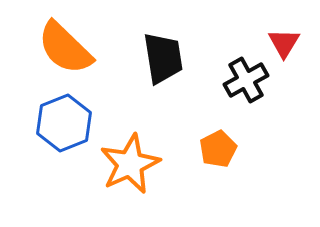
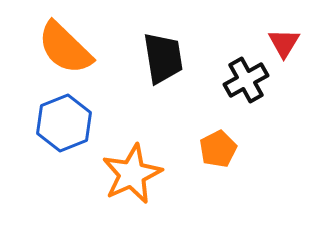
orange star: moved 2 px right, 10 px down
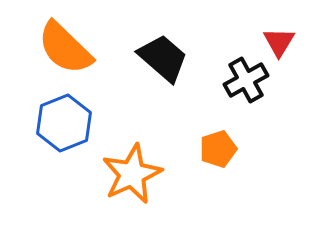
red triangle: moved 5 px left, 1 px up
black trapezoid: rotated 40 degrees counterclockwise
orange pentagon: rotated 9 degrees clockwise
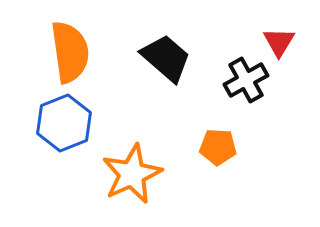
orange semicircle: moved 5 px right, 4 px down; rotated 142 degrees counterclockwise
black trapezoid: moved 3 px right
orange pentagon: moved 2 px up; rotated 21 degrees clockwise
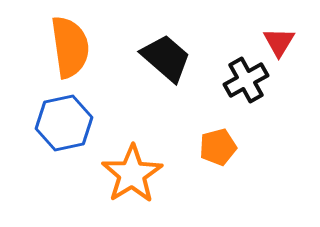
orange semicircle: moved 5 px up
blue hexagon: rotated 10 degrees clockwise
orange pentagon: rotated 18 degrees counterclockwise
orange star: rotated 8 degrees counterclockwise
